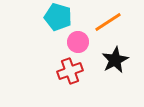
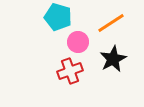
orange line: moved 3 px right, 1 px down
black star: moved 2 px left, 1 px up
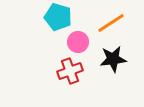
black star: rotated 20 degrees clockwise
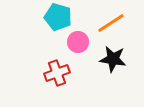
black star: rotated 16 degrees clockwise
red cross: moved 13 px left, 2 px down
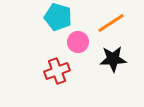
black star: rotated 12 degrees counterclockwise
red cross: moved 2 px up
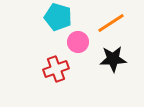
red cross: moved 1 px left, 2 px up
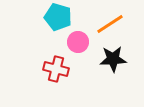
orange line: moved 1 px left, 1 px down
red cross: rotated 35 degrees clockwise
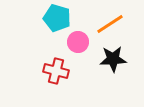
cyan pentagon: moved 1 px left, 1 px down
red cross: moved 2 px down
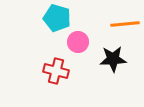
orange line: moved 15 px right; rotated 28 degrees clockwise
